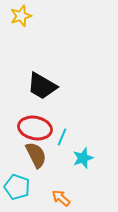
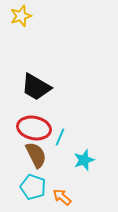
black trapezoid: moved 6 px left, 1 px down
red ellipse: moved 1 px left
cyan line: moved 2 px left
cyan star: moved 1 px right, 2 px down
cyan pentagon: moved 16 px right
orange arrow: moved 1 px right, 1 px up
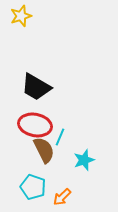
red ellipse: moved 1 px right, 3 px up
brown semicircle: moved 8 px right, 5 px up
orange arrow: rotated 84 degrees counterclockwise
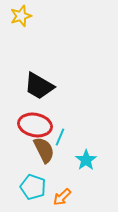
black trapezoid: moved 3 px right, 1 px up
cyan star: moved 2 px right; rotated 15 degrees counterclockwise
